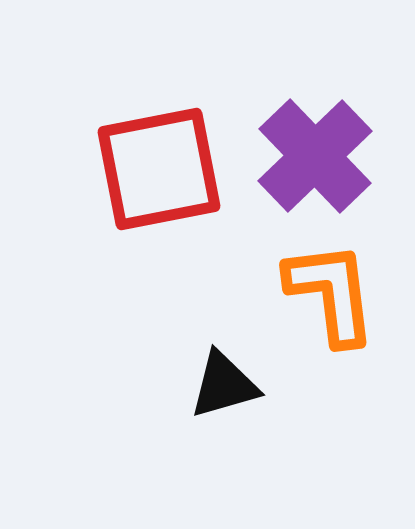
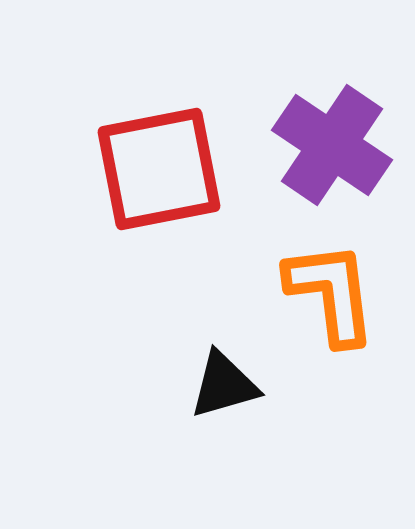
purple cross: moved 17 px right, 11 px up; rotated 12 degrees counterclockwise
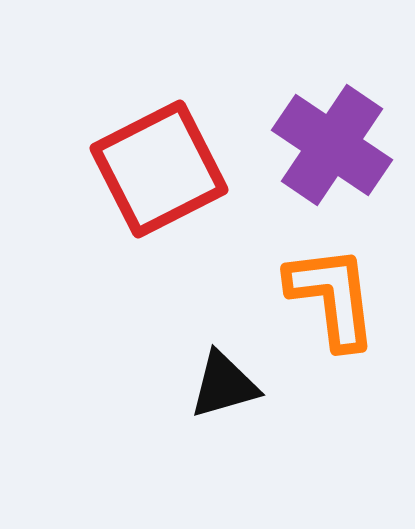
red square: rotated 16 degrees counterclockwise
orange L-shape: moved 1 px right, 4 px down
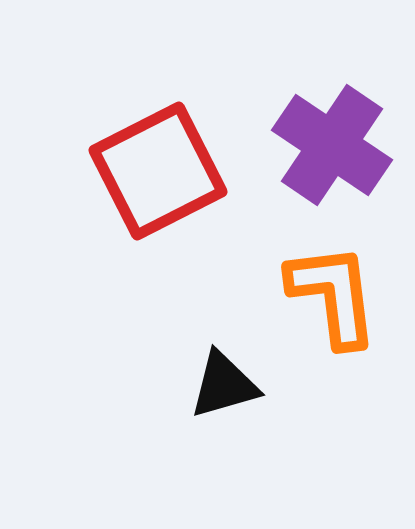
red square: moved 1 px left, 2 px down
orange L-shape: moved 1 px right, 2 px up
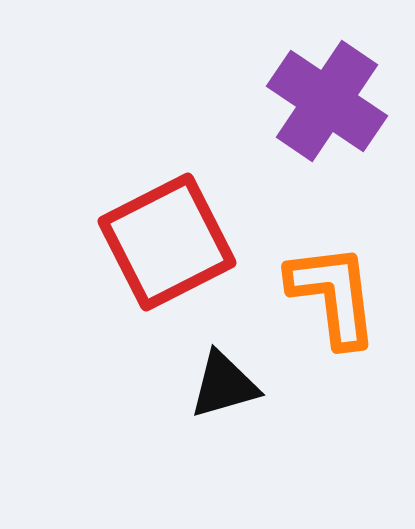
purple cross: moved 5 px left, 44 px up
red square: moved 9 px right, 71 px down
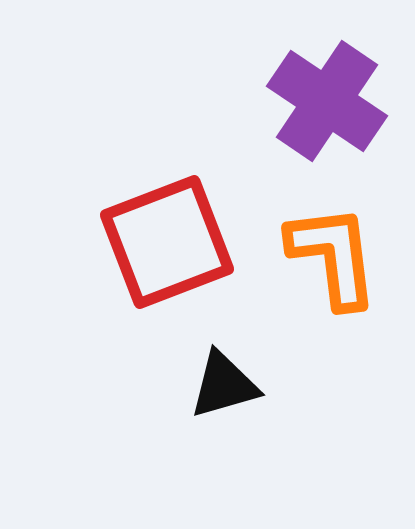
red square: rotated 6 degrees clockwise
orange L-shape: moved 39 px up
